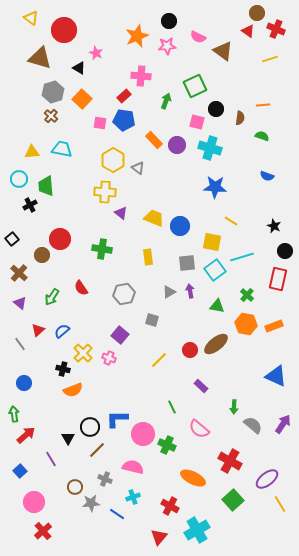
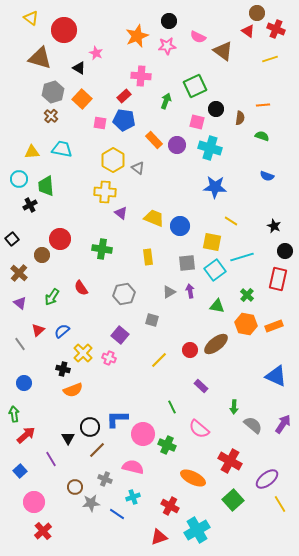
red triangle at (159, 537): rotated 30 degrees clockwise
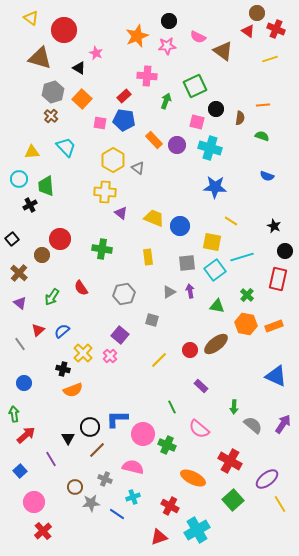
pink cross at (141, 76): moved 6 px right
cyan trapezoid at (62, 149): moved 4 px right, 2 px up; rotated 35 degrees clockwise
pink cross at (109, 358): moved 1 px right, 2 px up; rotated 24 degrees clockwise
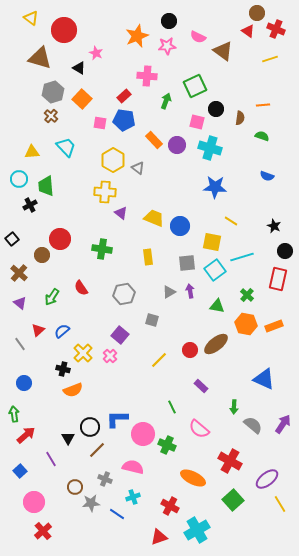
blue triangle at (276, 376): moved 12 px left, 3 px down
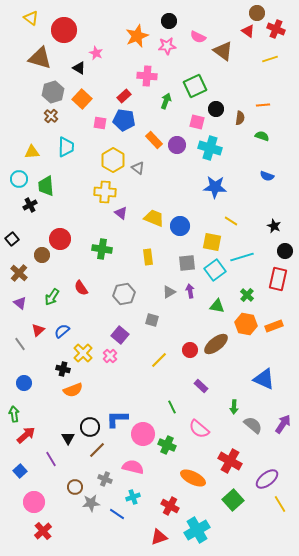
cyan trapezoid at (66, 147): rotated 45 degrees clockwise
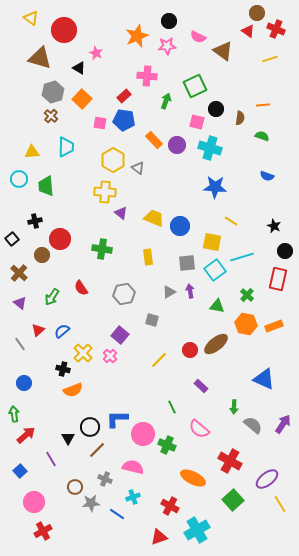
black cross at (30, 205): moved 5 px right, 16 px down; rotated 16 degrees clockwise
red cross at (43, 531): rotated 12 degrees clockwise
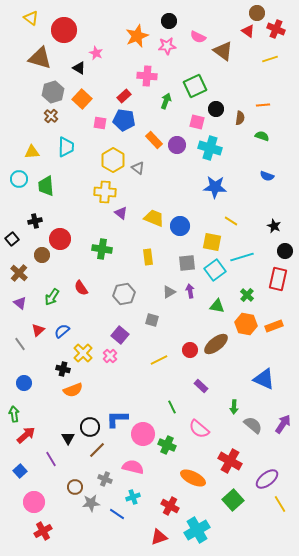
yellow line at (159, 360): rotated 18 degrees clockwise
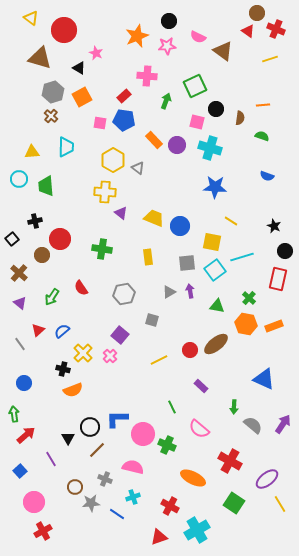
orange square at (82, 99): moved 2 px up; rotated 18 degrees clockwise
green cross at (247, 295): moved 2 px right, 3 px down
green square at (233, 500): moved 1 px right, 3 px down; rotated 15 degrees counterclockwise
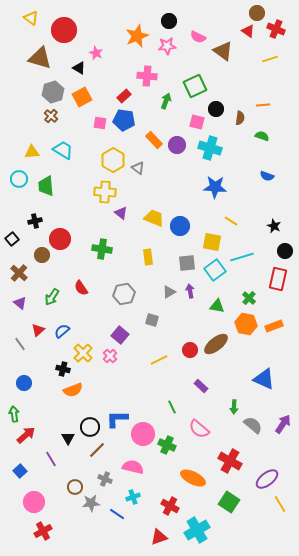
cyan trapezoid at (66, 147): moved 3 px left, 3 px down; rotated 60 degrees counterclockwise
green square at (234, 503): moved 5 px left, 1 px up
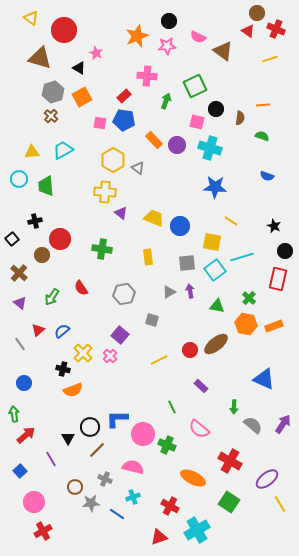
cyan trapezoid at (63, 150): rotated 60 degrees counterclockwise
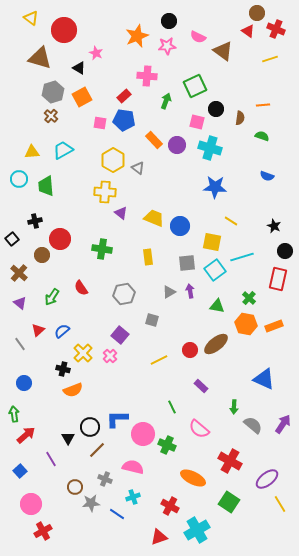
pink circle at (34, 502): moved 3 px left, 2 px down
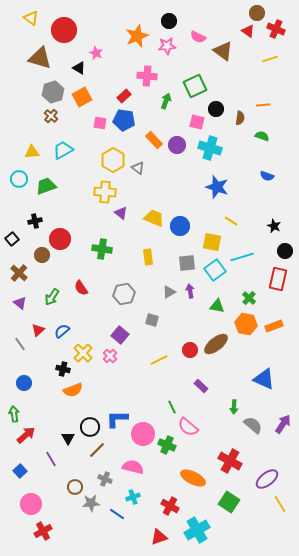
green trapezoid at (46, 186): rotated 75 degrees clockwise
blue star at (215, 187): moved 2 px right; rotated 15 degrees clockwise
pink semicircle at (199, 429): moved 11 px left, 2 px up
